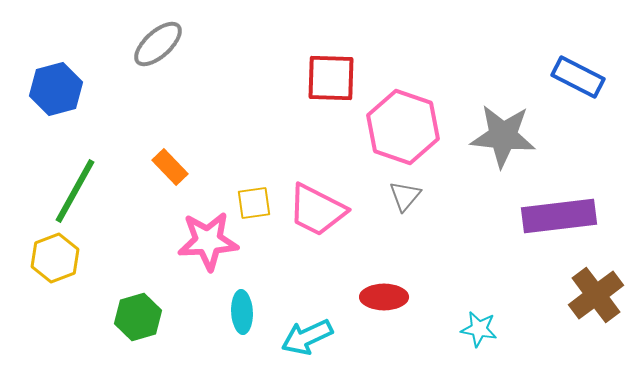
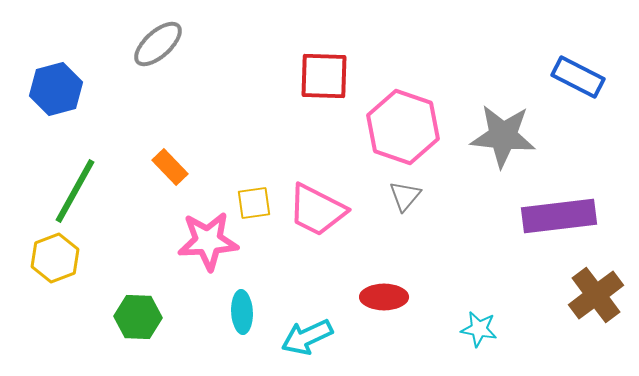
red square: moved 7 px left, 2 px up
green hexagon: rotated 18 degrees clockwise
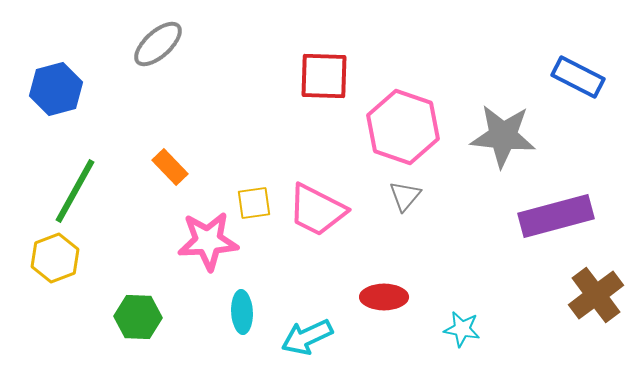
purple rectangle: moved 3 px left; rotated 8 degrees counterclockwise
cyan star: moved 17 px left
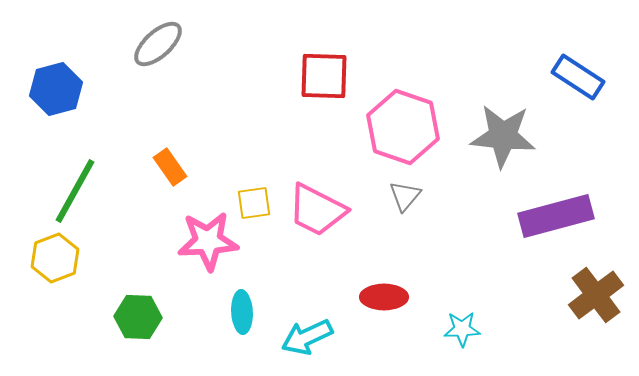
blue rectangle: rotated 6 degrees clockwise
orange rectangle: rotated 9 degrees clockwise
cyan star: rotated 12 degrees counterclockwise
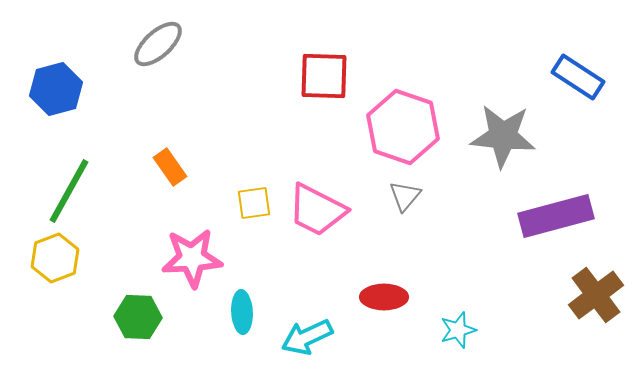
green line: moved 6 px left
pink star: moved 16 px left, 17 px down
cyan star: moved 4 px left, 1 px down; rotated 15 degrees counterclockwise
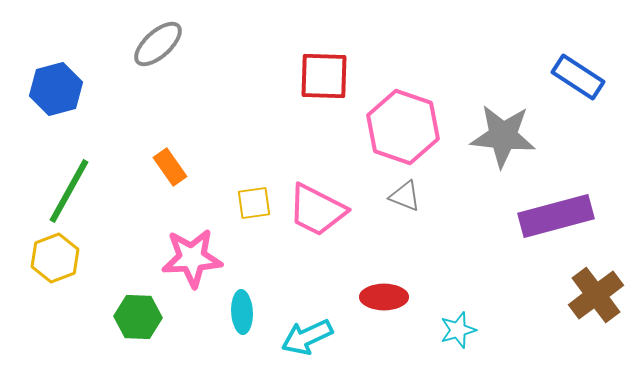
gray triangle: rotated 48 degrees counterclockwise
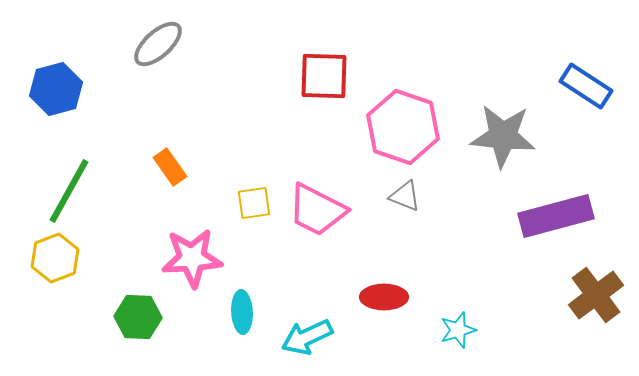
blue rectangle: moved 8 px right, 9 px down
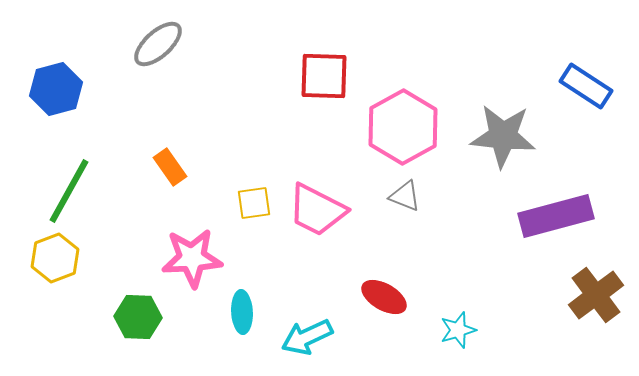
pink hexagon: rotated 12 degrees clockwise
red ellipse: rotated 30 degrees clockwise
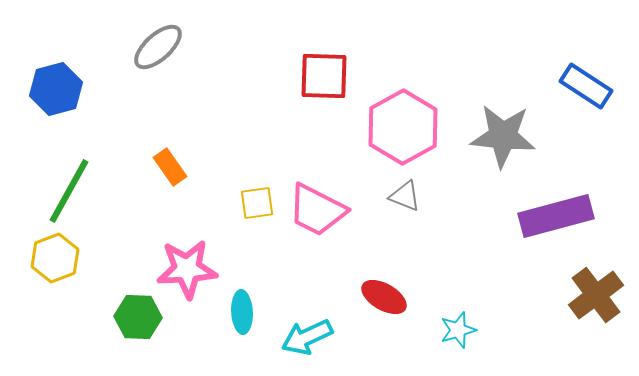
gray ellipse: moved 3 px down
yellow square: moved 3 px right
pink star: moved 5 px left, 11 px down
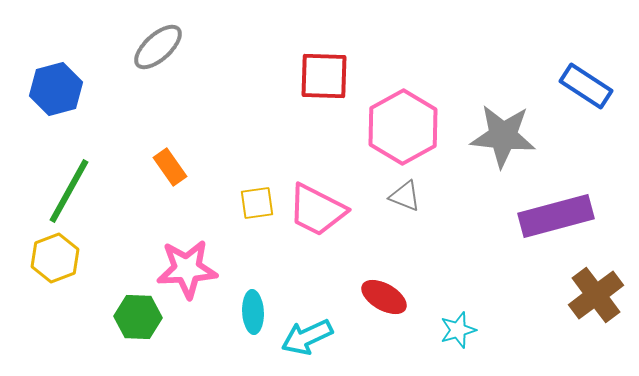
cyan ellipse: moved 11 px right
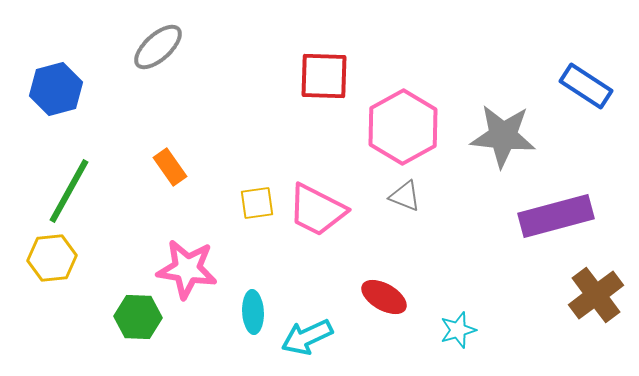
yellow hexagon: moved 3 px left; rotated 15 degrees clockwise
pink star: rotated 12 degrees clockwise
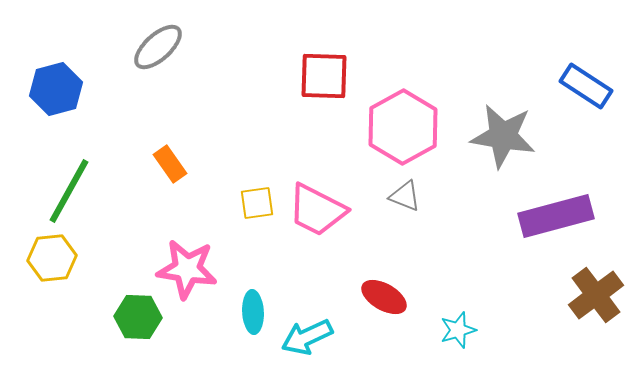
gray star: rotated 4 degrees clockwise
orange rectangle: moved 3 px up
